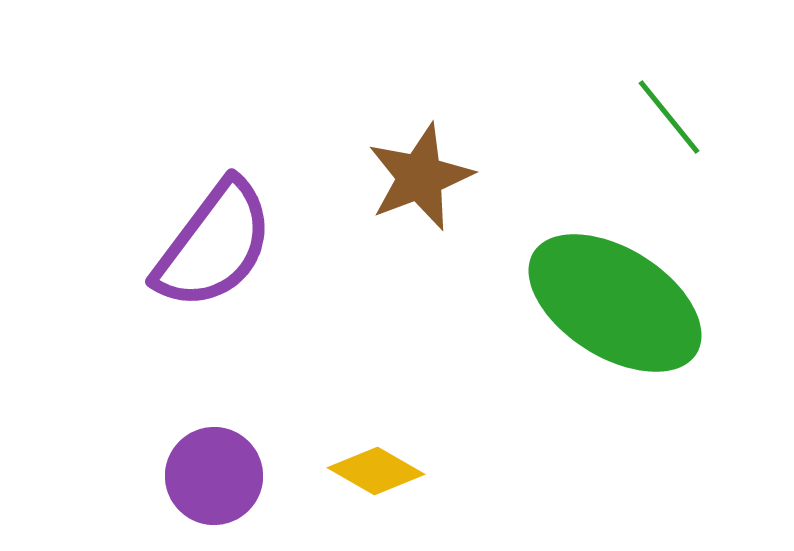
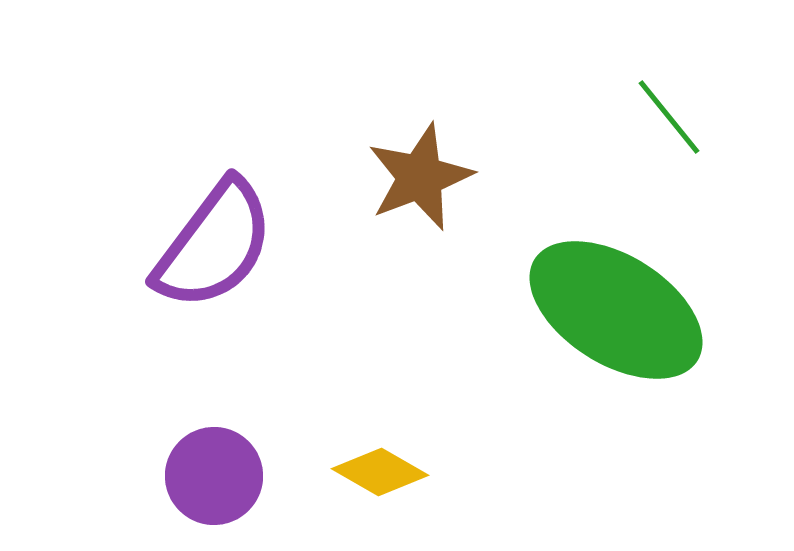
green ellipse: moved 1 px right, 7 px down
yellow diamond: moved 4 px right, 1 px down
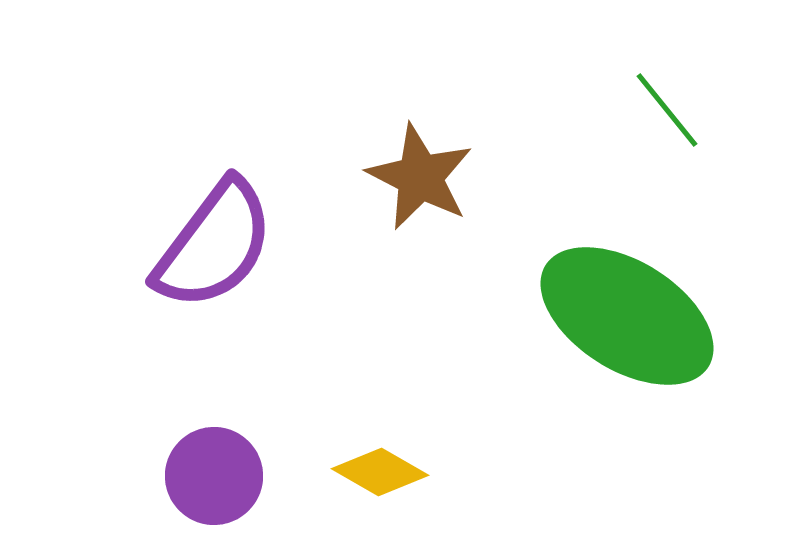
green line: moved 2 px left, 7 px up
brown star: rotated 24 degrees counterclockwise
green ellipse: moved 11 px right, 6 px down
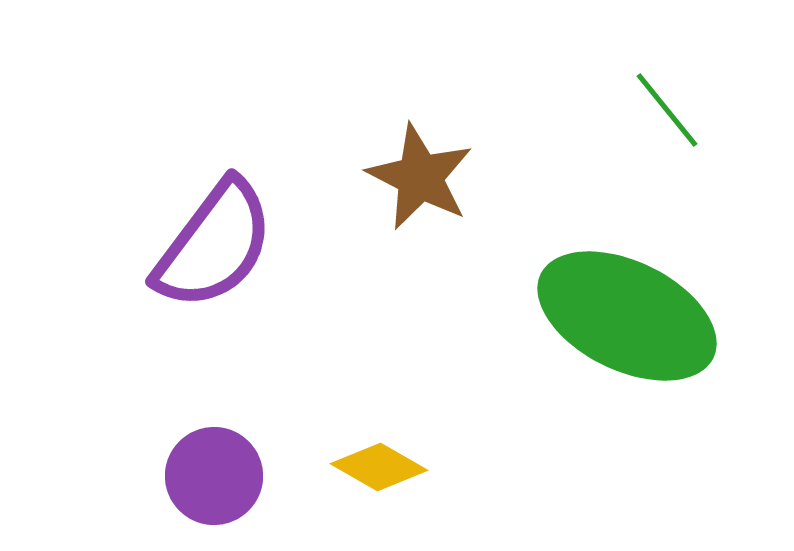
green ellipse: rotated 6 degrees counterclockwise
yellow diamond: moved 1 px left, 5 px up
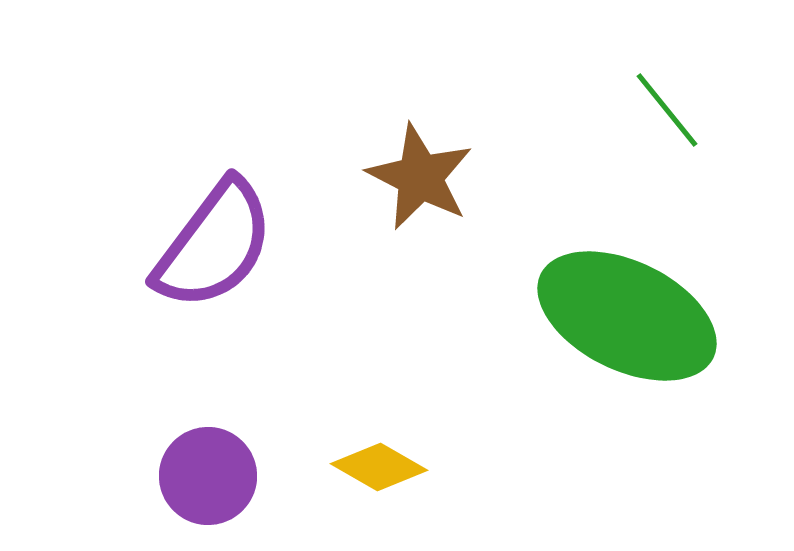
purple circle: moved 6 px left
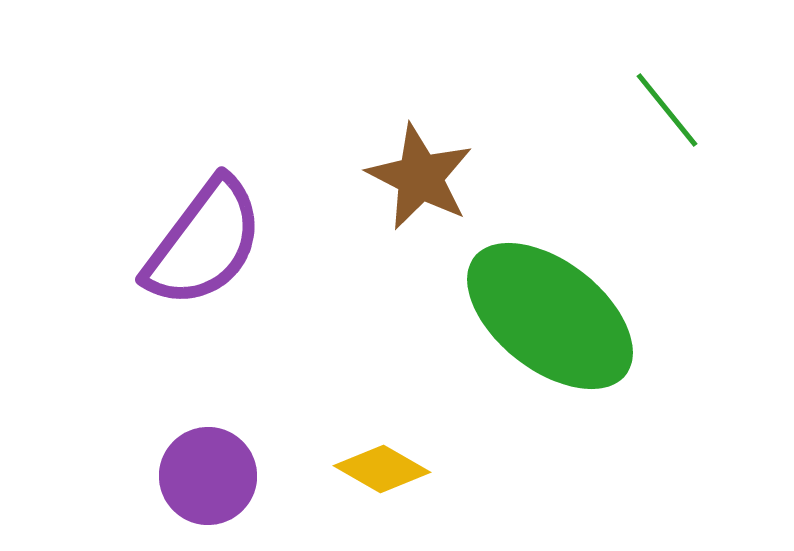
purple semicircle: moved 10 px left, 2 px up
green ellipse: moved 77 px left; rotated 12 degrees clockwise
yellow diamond: moved 3 px right, 2 px down
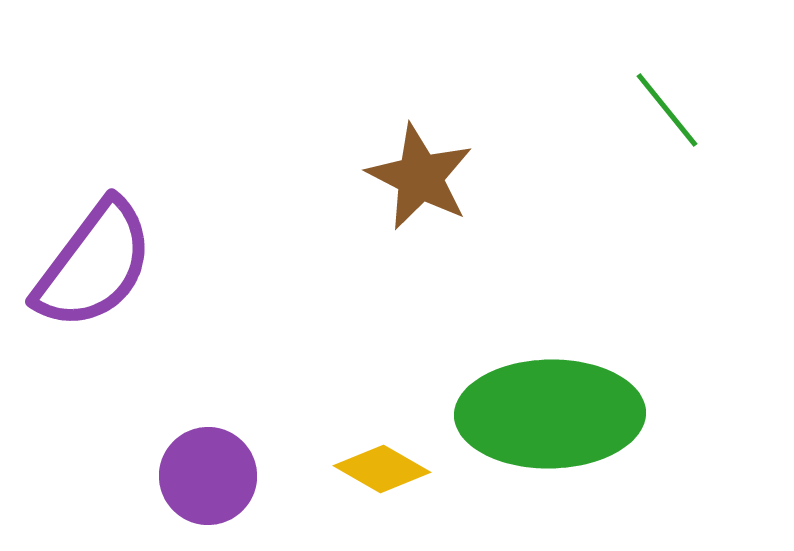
purple semicircle: moved 110 px left, 22 px down
green ellipse: moved 98 px down; rotated 39 degrees counterclockwise
